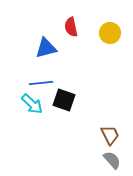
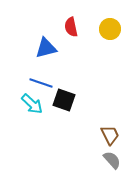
yellow circle: moved 4 px up
blue line: rotated 25 degrees clockwise
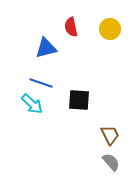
black square: moved 15 px right; rotated 15 degrees counterclockwise
gray semicircle: moved 1 px left, 2 px down
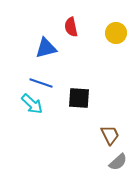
yellow circle: moved 6 px right, 4 px down
black square: moved 2 px up
gray semicircle: moved 7 px right; rotated 90 degrees clockwise
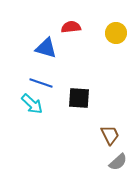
red semicircle: rotated 96 degrees clockwise
blue triangle: rotated 30 degrees clockwise
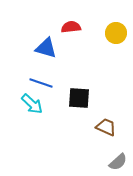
brown trapezoid: moved 4 px left, 8 px up; rotated 40 degrees counterclockwise
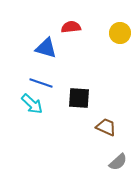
yellow circle: moved 4 px right
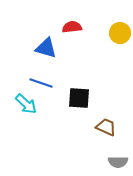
red semicircle: moved 1 px right
cyan arrow: moved 6 px left
gray semicircle: rotated 42 degrees clockwise
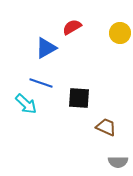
red semicircle: rotated 24 degrees counterclockwise
blue triangle: rotated 45 degrees counterclockwise
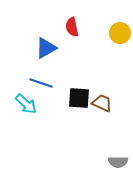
red semicircle: rotated 72 degrees counterclockwise
brown trapezoid: moved 4 px left, 24 px up
